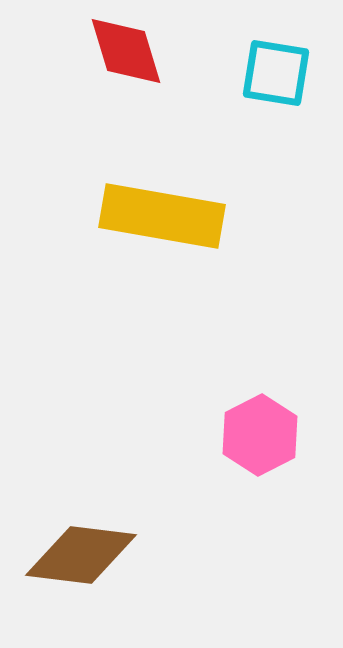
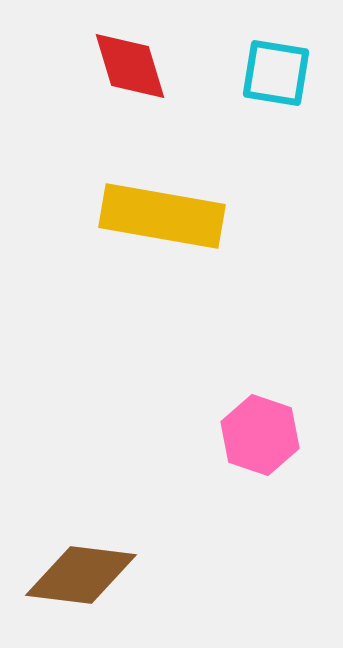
red diamond: moved 4 px right, 15 px down
pink hexagon: rotated 14 degrees counterclockwise
brown diamond: moved 20 px down
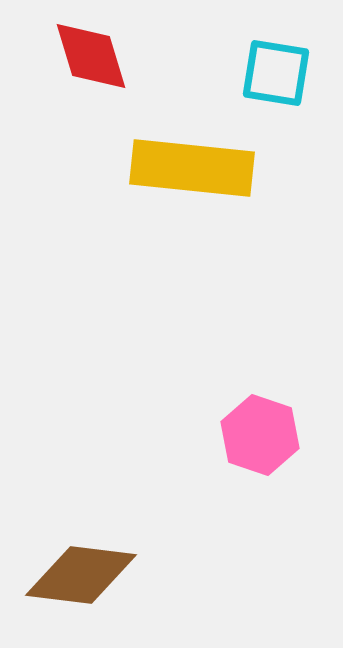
red diamond: moved 39 px left, 10 px up
yellow rectangle: moved 30 px right, 48 px up; rotated 4 degrees counterclockwise
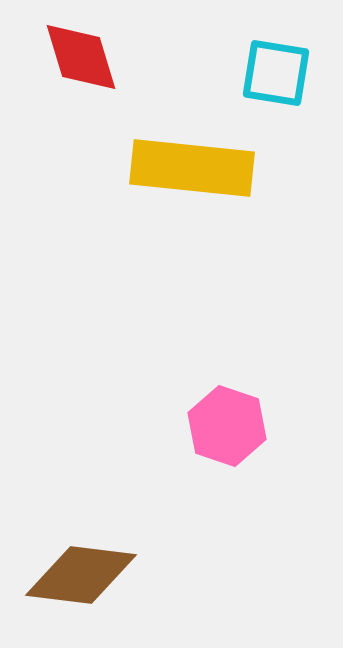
red diamond: moved 10 px left, 1 px down
pink hexagon: moved 33 px left, 9 px up
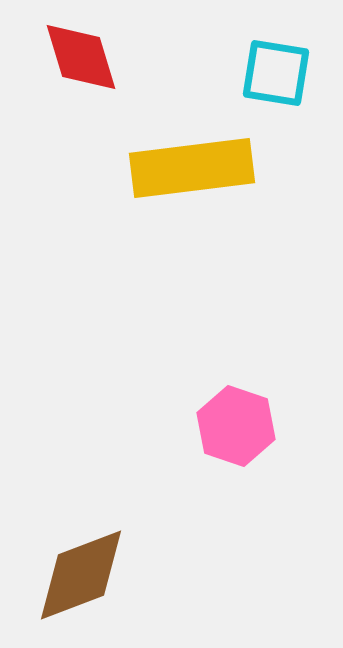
yellow rectangle: rotated 13 degrees counterclockwise
pink hexagon: moved 9 px right
brown diamond: rotated 28 degrees counterclockwise
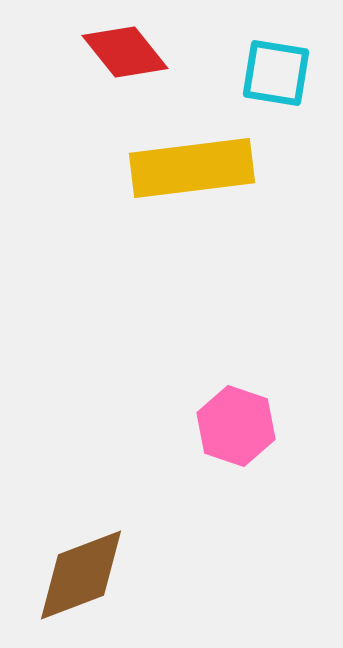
red diamond: moved 44 px right, 5 px up; rotated 22 degrees counterclockwise
